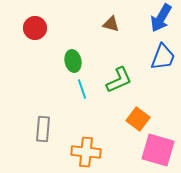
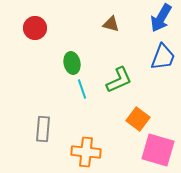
green ellipse: moved 1 px left, 2 px down
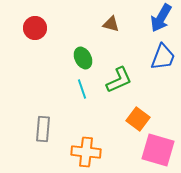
green ellipse: moved 11 px right, 5 px up; rotated 15 degrees counterclockwise
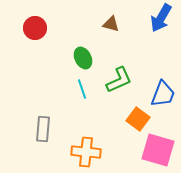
blue trapezoid: moved 37 px down
